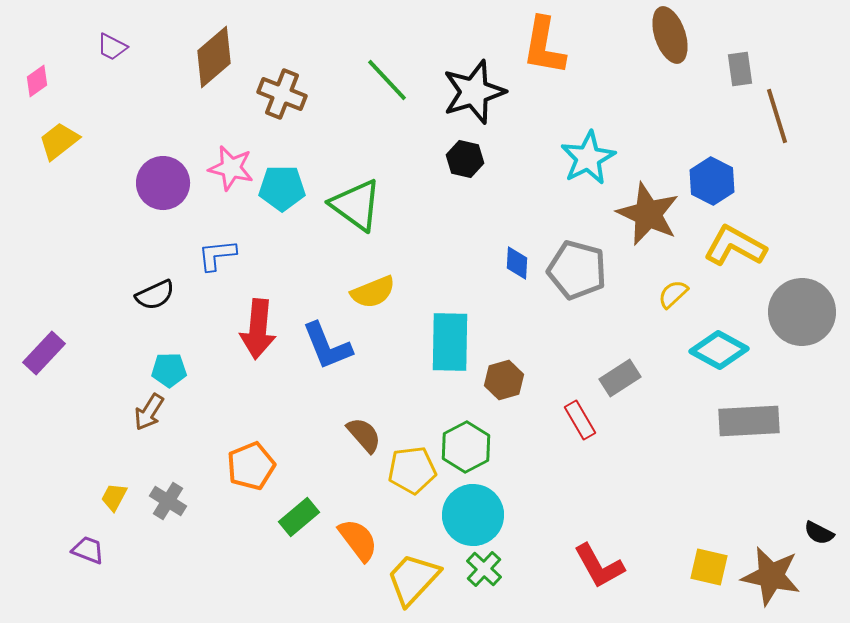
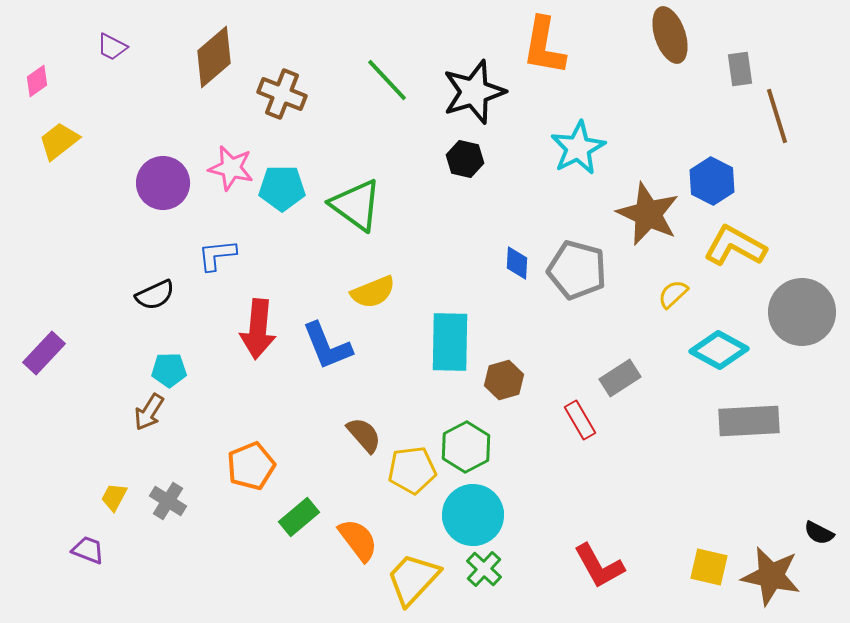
cyan star at (588, 158): moved 10 px left, 10 px up
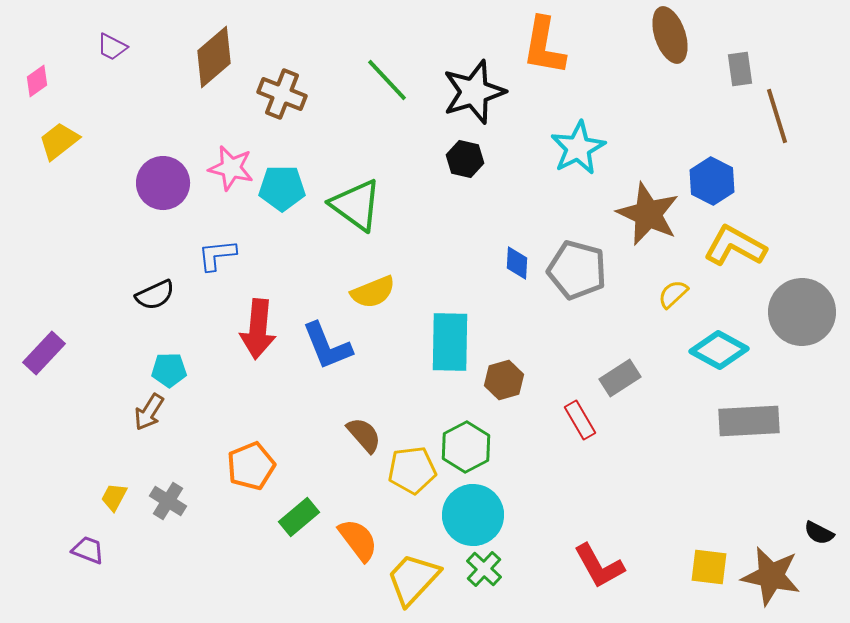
yellow square at (709, 567): rotated 6 degrees counterclockwise
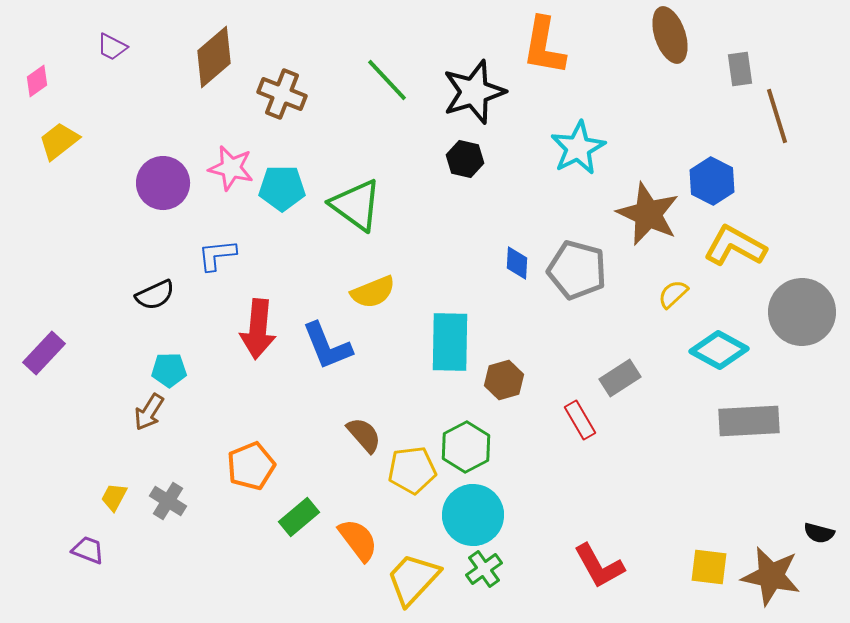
black semicircle at (819, 533): rotated 12 degrees counterclockwise
green cross at (484, 569): rotated 12 degrees clockwise
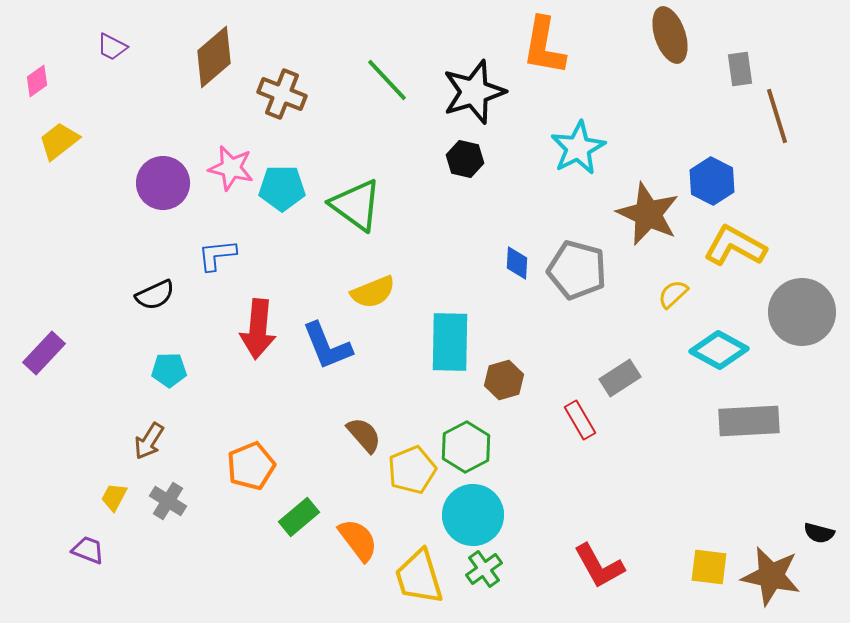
brown arrow at (149, 412): moved 29 px down
yellow pentagon at (412, 470): rotated 15 degrees counterclockwise
yellow trapezoid at (413, 579): moved 6 px right, 2 px up; rotated 60 degrees counterclockwise
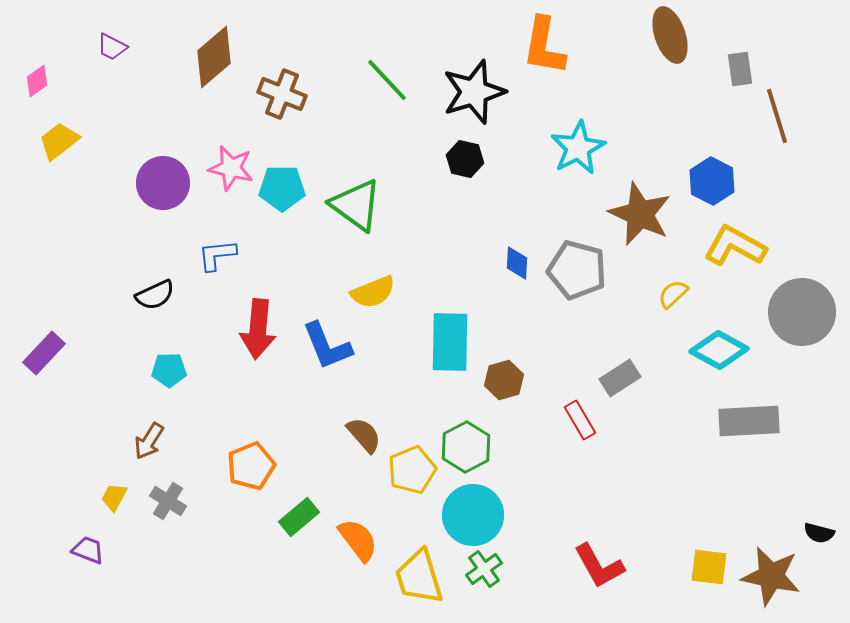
brown star at (648, 214): moved 8 px left
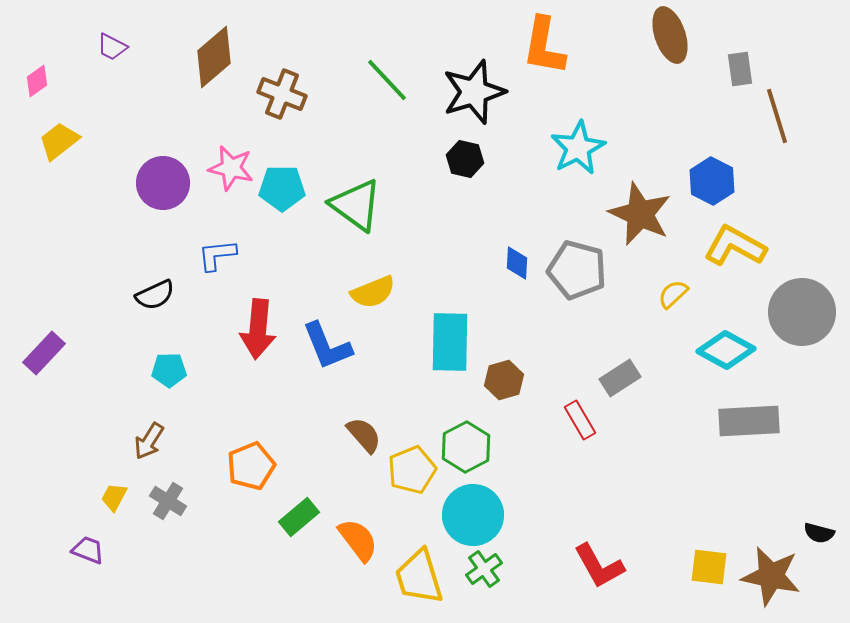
cyan diamond at (719, 350): moved 7 px right
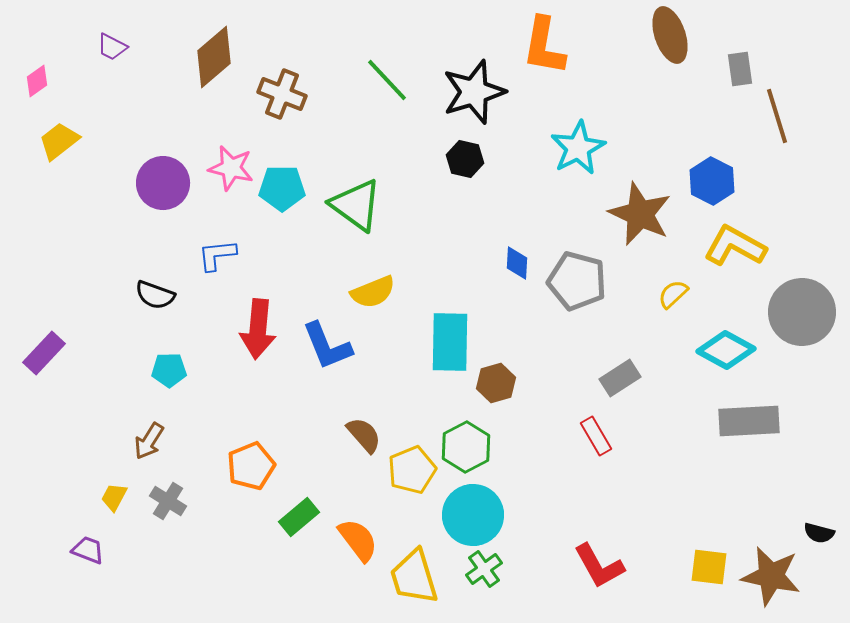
gray pentagon at (577, 270): moved 11 px down
black semicircle at (155, 295): rotated 45 degrees clockwise
brown hexagon at (504, 380): moved 8 px left, 3 px down
red rectangle at (580, 420): moved 16 px right, 16 px down
yellow trapezoid at (419, 577): moved 5 px left
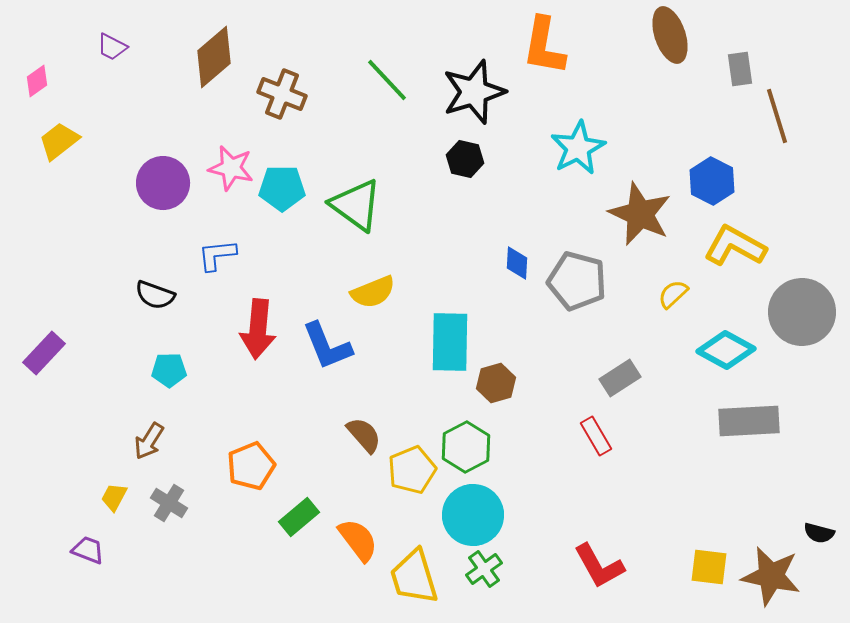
gray cross at (168, 501): moved 1 px right, 2 px down
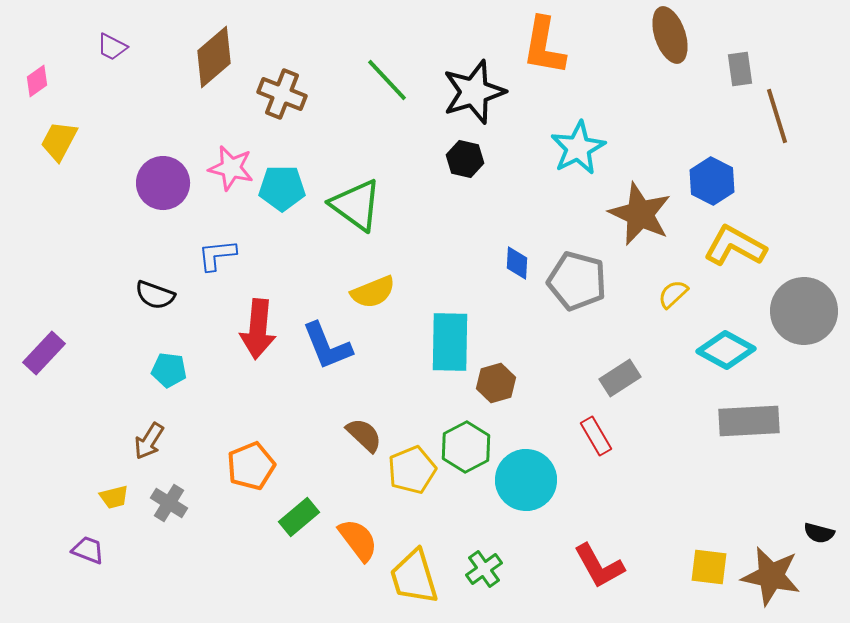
yellow trapezoid at (59, 141): rotated 24 degrees counterclockwise
gray circle at (802, 312): moved 2 px right, 1 px up
cyan pentagon at (169, 370): rotated 8 degrees clockwise
brown semicircle at (364, 435): rotated 6 degrees counterclockwise
yellow trapezoid at (114, 497): rotated 132 degrees counterclockwise
cyan circle at (473, 515): moved 53 px right, 35 px up
